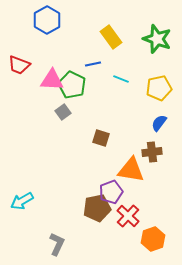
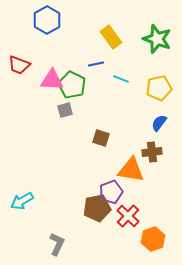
blue line: moved 3 px right
gray square: moved 2 px right, 2 px up; rotated 21 degrees clockwise
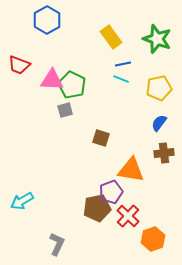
blue line: moved 27 px right
brown cross: moved 12 px right, 1 px down
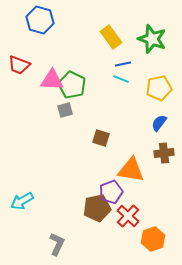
blue hexagon: moved 7 px left; rotated 16 degrees counterclockwise
green star: moved 5 px left
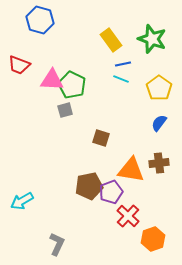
yellow rectangle: moved 3 px down
yellow pentagon: rotated 25 degrees counterclockwise
brown cross: moved 5 px left, 10 px down
brown pentagon: moved 8 px left, 22 px up
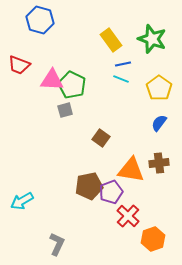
brown square: rotated 18 degrees clockwise
